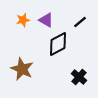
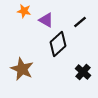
orange star: moved 1 px right, 9 px up; rotated 24 degrees clockwise
black diamond: rotated 15 degrees counterclockwise
black cross: moved 4 px right, 5 px up
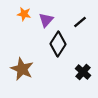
orange star: moved 3 px down
purple triangle: rotated 42 degrees clockwise
black diamond: rotated 15 degrees counterclockwise
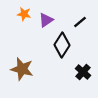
purple triangle: rotated 14 degrees clockwise
black diamond: moved 4 px right, 1 px down
brown star: rotated 10 degrees counterclockwise
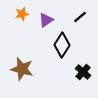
orange star: moved 2 px left; rotated 24 degrees counterclockwise
black line: moved 5 px up
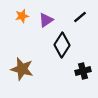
orange star: moved 2 px down
black cross: moved 1 px up; rotated 35 degrees clockwise
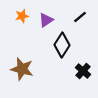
black cross: rotated 35 degrees counterclockwise
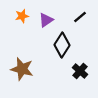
black cross: moved 3 px left
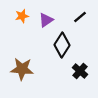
brown star: rotated 10 degrees counterclockwise
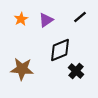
orange star: moved 1 px left, 3 px down; rotated 16 degrees counterclockwise
black diamond: moved 2 px left, 5 px down; rotated 35 degrees clockwise
black cross: moved 4 px left
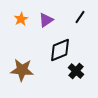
black line: rotated 16 degrees counterclockwise
brown star: moved 1 px down
